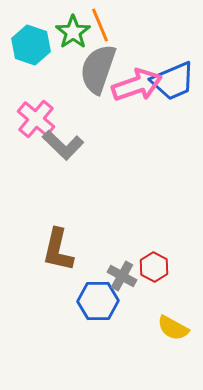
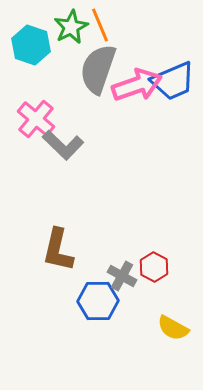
green star: moved 2 px left, 5 px up; rotated 8 degrees clockwise
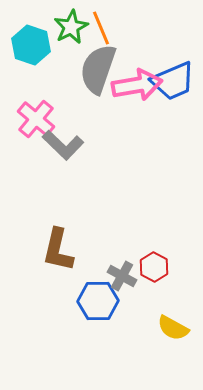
orange line: moved 1 px right, 3 px down
pink arrow: rotated 9 degrees clockwise
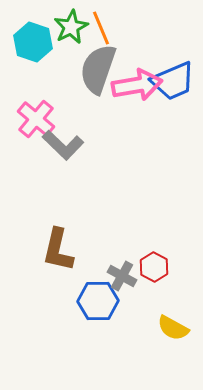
cyan hexagon: moved 2 px right, 3 px up
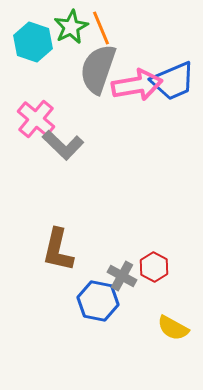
blue hexagon: rotated 12 degrees clockwise
